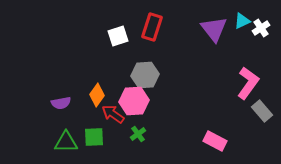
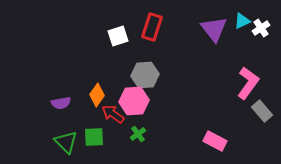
green triangle: rotated 45 degrees clockwise
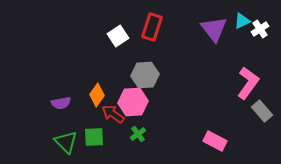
white cross: moved 1 px left, 1 px down
white square: rotated 15 degrees counterclockwise
pink hexagon: moved 1 px left, 1 px down
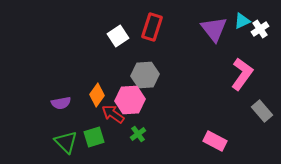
pink L-shape: moved 6 px left, 9 px up
pink hexagon: moved 3 px left, 2 px up
green square: rotated 15 degrees counterclockwise
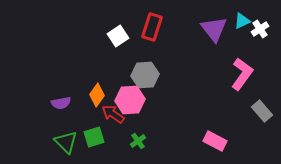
green cross: moved 7 px down
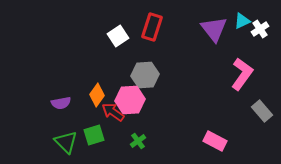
red arrow: moved 2 px up
green square: moved 2 px up
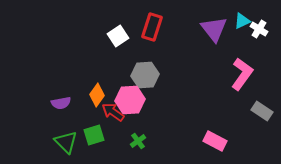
white cross: moved 1 px left; rotated 24 degrees counterclockwise
gray rectangle: rotated 15 degrees counterclockwise
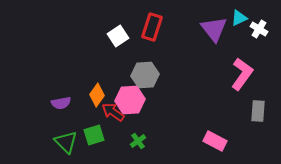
cyan triangle: moved 3 px left, 3 px up
gray rectangle: moved 4 px left; rotated 60 degrees clockwise
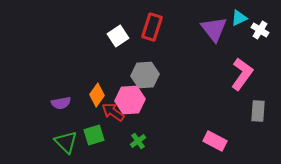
white cross: moved 1 px right, 1 px down
